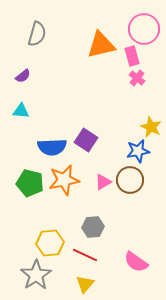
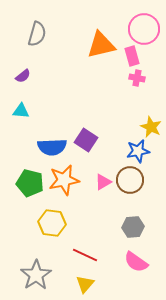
pink cross: rotated 28 degrees counterclockwise
gray hexagon: moved 40 px right
yellow hexagon: moved 2 px right, 20 px up; rotated 12 degrees clockwise
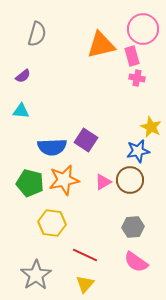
pink circle: moved 1 px left
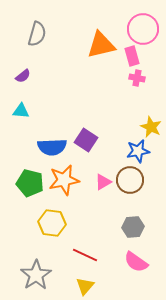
yellow triangle: moved 2 px down
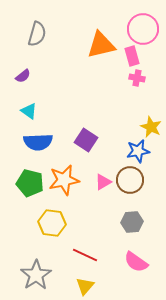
cyan triangle: moved 8 px right; rotated 30 degrees clockwise
blue semicircle: moved 14 px left, 5 px up
gray hexagon: moved 1 px left, 5 px up
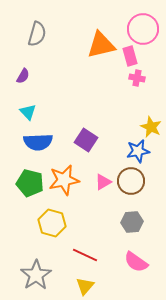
pink rectangle: moved 2 px left
purple semicircle: rotated 21 degrees counterclockwise
cyan triangle: moved 1 px left, 1 px down; rotated 12 degrees clockwise
brown circle: moved 1 px right, 1 px down
yellow hexagon: rotated 8 degrees clockwise
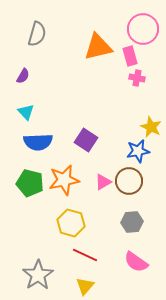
orange triangle: moved 3 px left, 2 px down
cyan triangle: moved 2 px left
brown circle: moved 2 px left
yellow hexagon: moved 19 px right
gray star: moved 2 px right
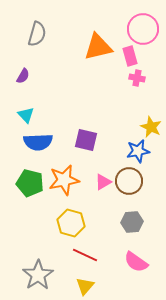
cyan triangle: moved 3 px down
purple square: rotated 20 degrees counterclockwise
